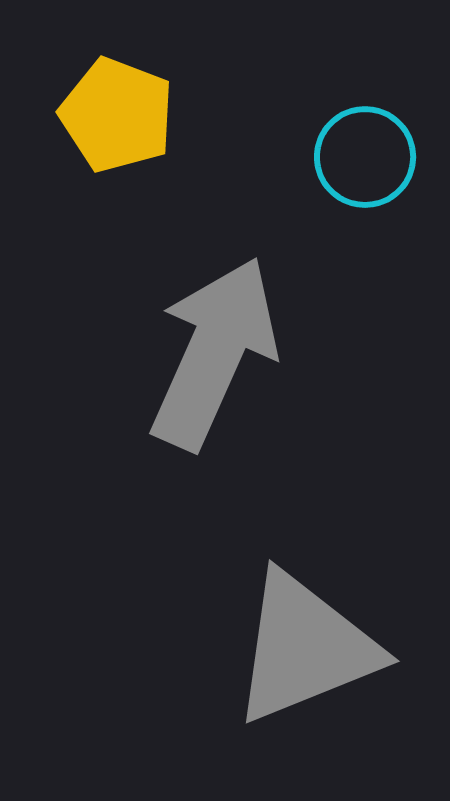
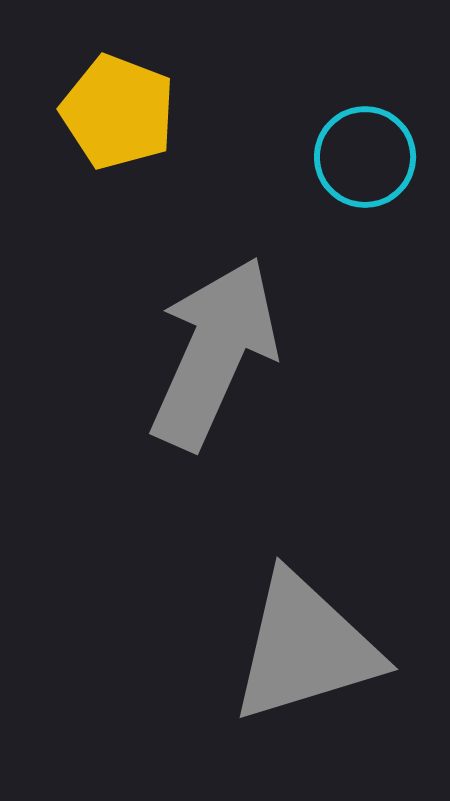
yellow pentagon: moved 1 px right, 3 px up
gray triangle: rotated 5 degrees clockwise
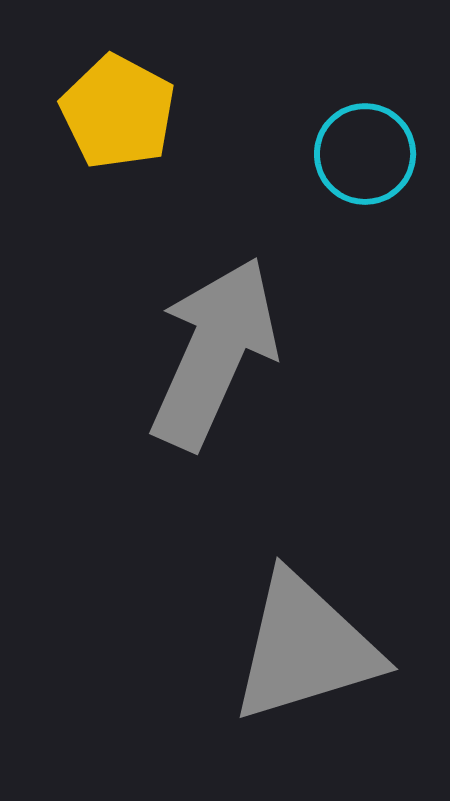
yellow pentagon: rotated 7 degrees clockwise
cyan circle: moved 3 px up
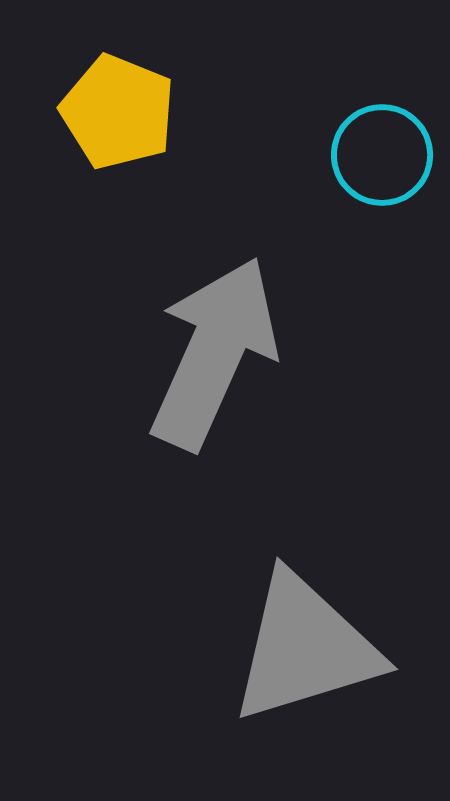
yellow pentagon: rotated 6 degrees counterclockwise
cyan circle: moved 17 px right, 1 px down
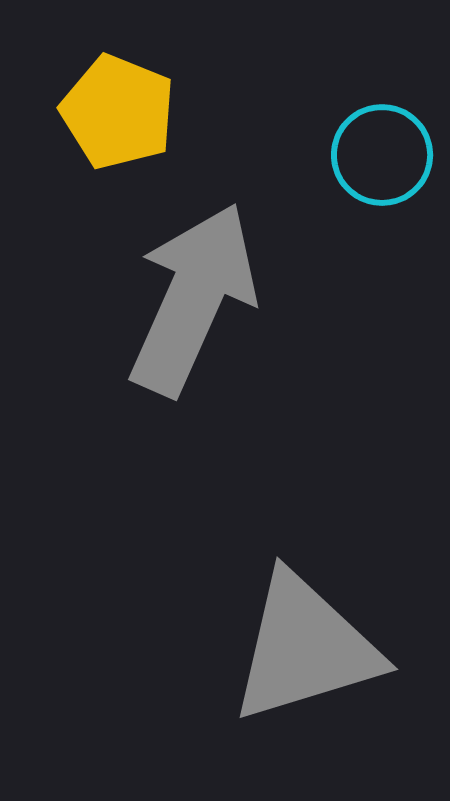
gray arrow: moved 21 px left, 54 px up
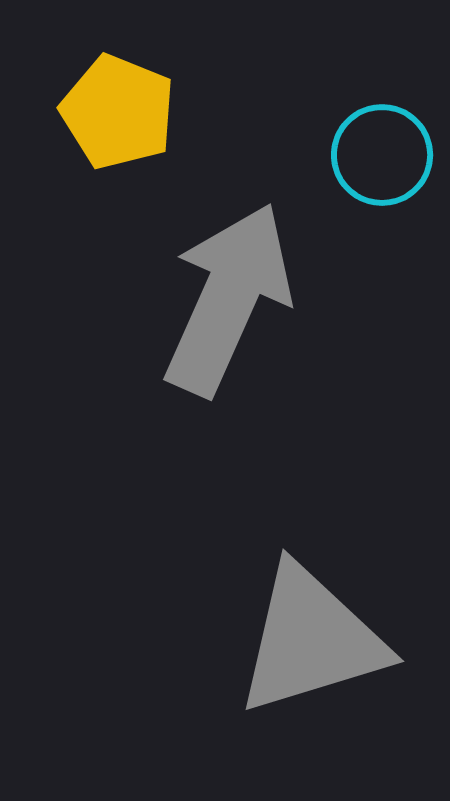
gray arrow: moved 35 px right
gray triangle: moved 6 px right, 8 px up
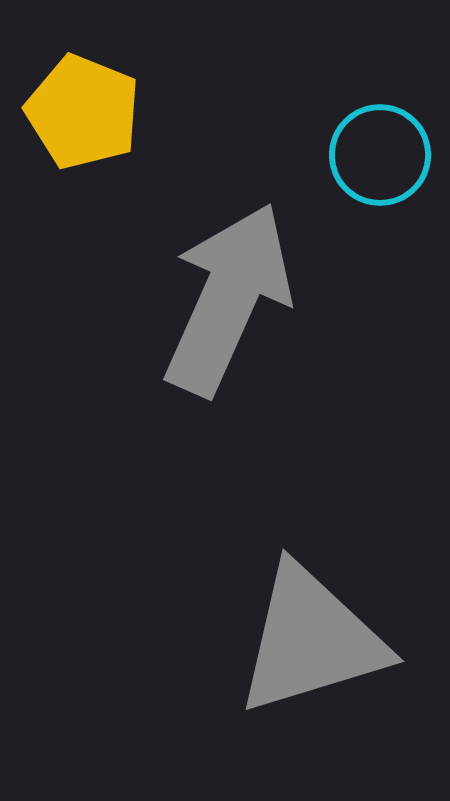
yellow pentagon: moved 35 px left
cyan circle: moved 2 px left
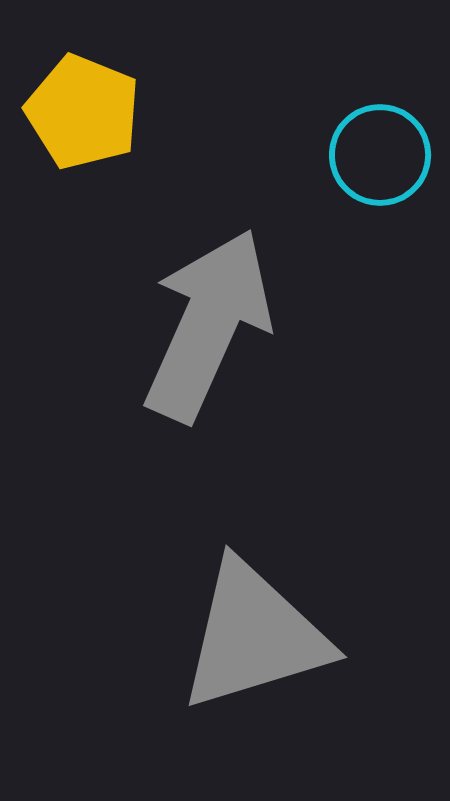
gray arrow: moved 20 px left, 26 px down
gray triangle: moved 57 px left, 4 px up
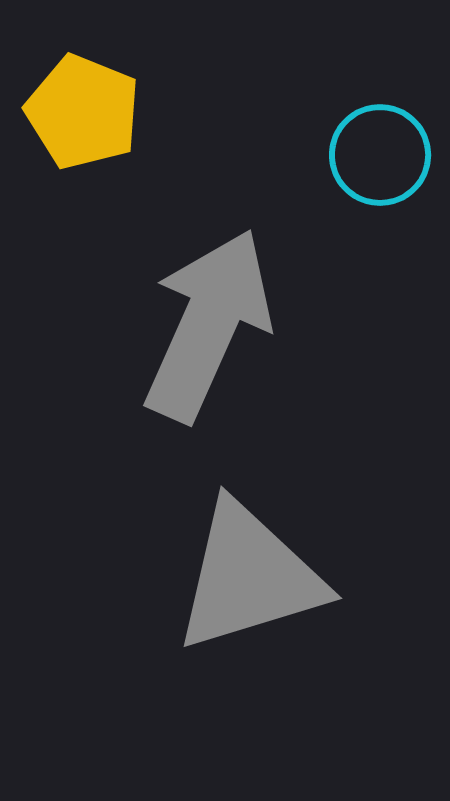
gray triangle: moved 5 px left, 59 px up
